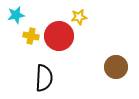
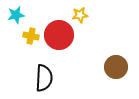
yellow star: moved 1 px right, 2 px up
red circle: moved 1 px up
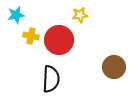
red circle: moved 5 px down
brown circle: moved 2 px left
black semicircle: moved 7 px right, 1 px down
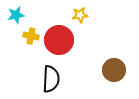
brown circle: moved 3 px down
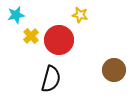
yellow star: rotated 21 degrees clockwise
yellow cross: rotated 35 degrees clockwise
black semicircle: rotated 12 degrees clockwise
